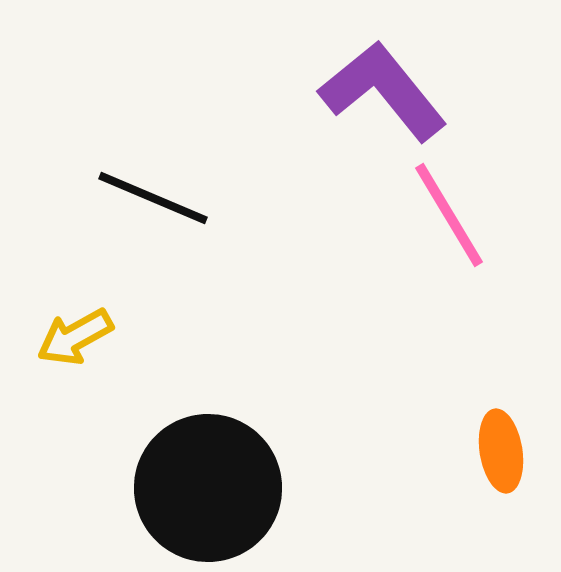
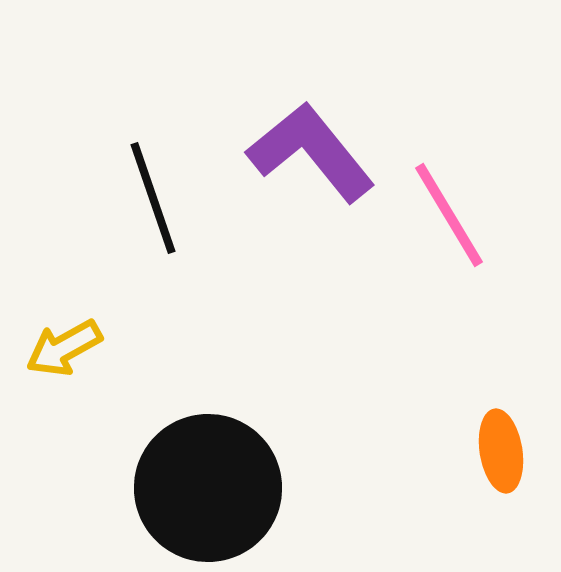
purple L-shape: moved 72 px left, 61 px down
black line: rotated 48 degrees clockwise
yellow arrow: moved 11 px left, 11 px down
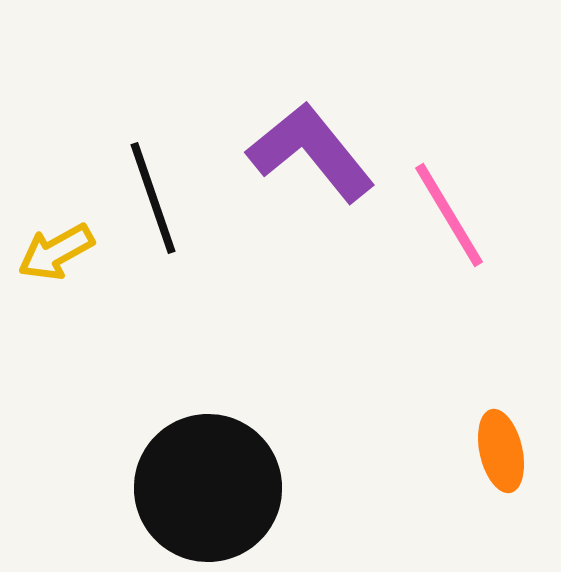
yellow arrow: moved 8 px left, 96 px up
orange ellipse: rotated 4 degrees counterclockwise
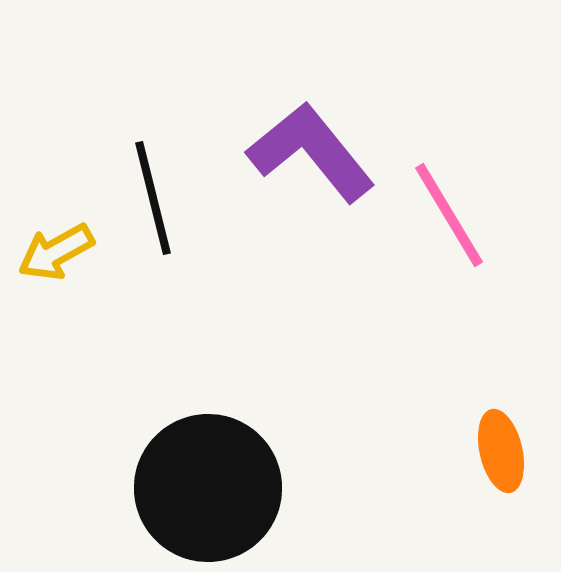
black line: rotated 5 degrees clockwise
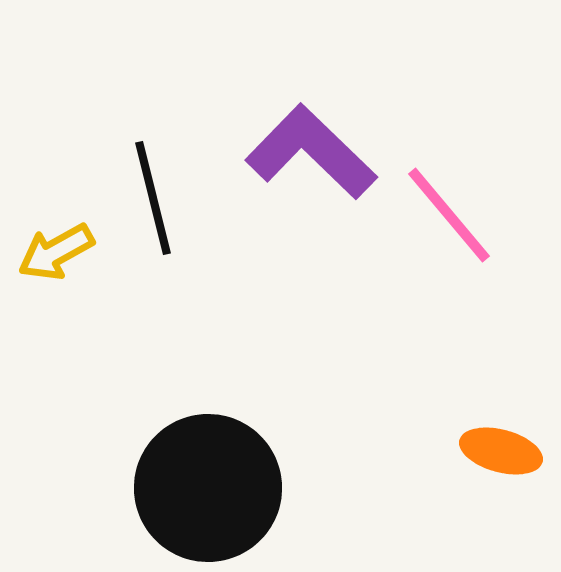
purple L-shape: rotated 7 degrees counterclockwise
pink line: rotated 9 degrees counterclockwise
orange ellipse: rotated 62 degrees counterclockwise
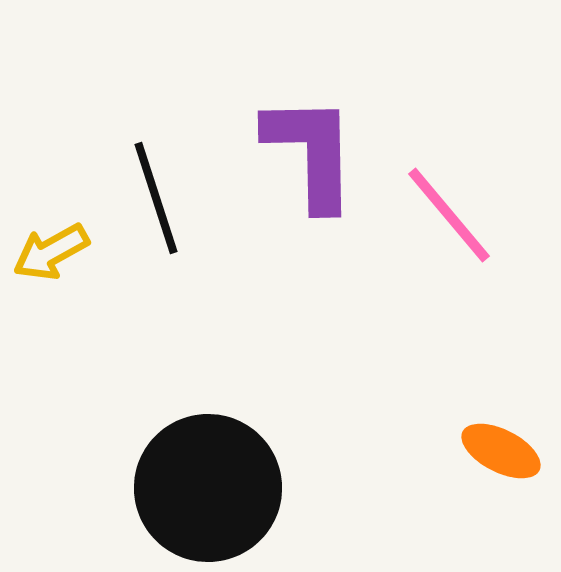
purple L-shape: rotated 45 degrees clockwise
black line: moved 3 px right; rotated 4 degrees counterclockwise
yellow arrow: moved 5 px left
orange ellipse: rotated 12 degrees clockwise
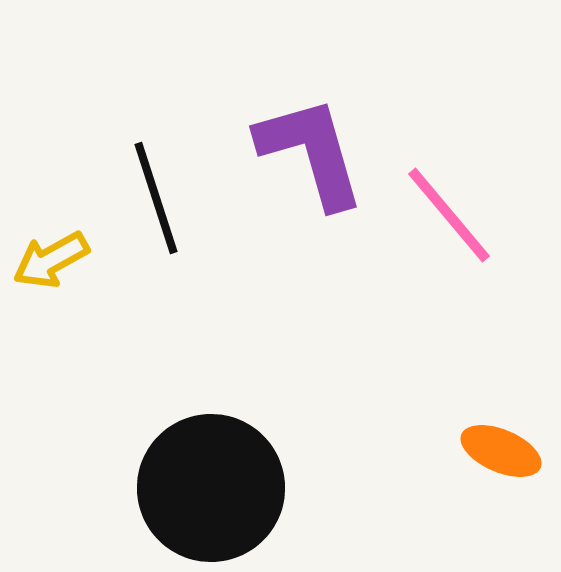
purple L-shape: rotated 15 degrees counterclockwise
yellow arrow: moved 8 px down
orange ellipse: rotated 4 degrees counterclockwise
black circle: moved 3 px right
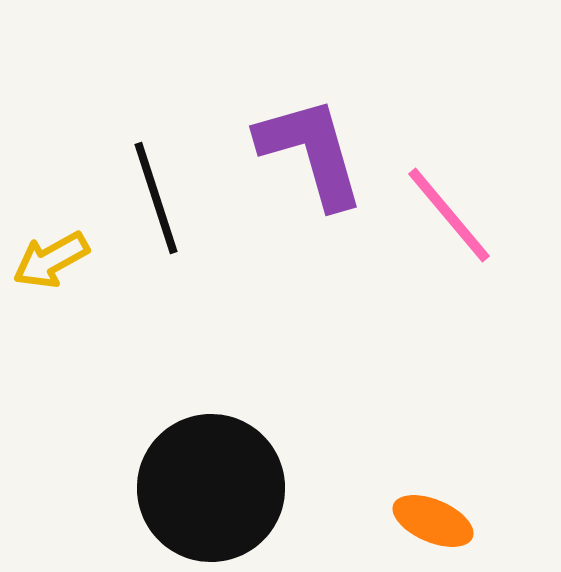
orange ellipse: moved 68 px left, 70 px down
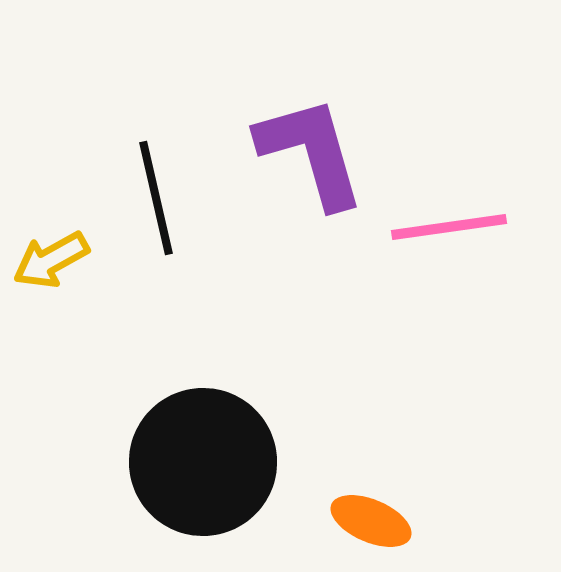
black line: rotated 5 degrees clockwise
pink line: moved 12 px down; rotated 58 degrees counterclockwise
black circle: moved 8 px left, 26 px up
orange ellipse: moved 62 px left
